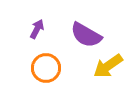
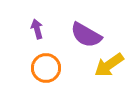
purple arrow: rotated 42 degrees counterclockwise
yellow arrow: moved 1 px right, 1 px up
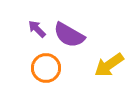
purple arrow: rotated 30 degrees counterclockwise
purple semicircle: moved 17 px left
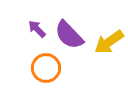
purple semicircle: rotated 16 degrees clockwise
yellow arrow: moved 23 px up
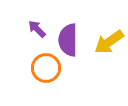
purple semicircle: moved 1 px left, 5 px down; rotated 44 degrees clockwise
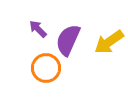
purple arrow: moved 1 px right
purple semicircle: rotated 24 degrees clockwise
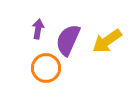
purple arrow: rotated 54 degrees clockwise
yellow arrow: moved 2 px left, 1 px up
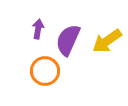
orange circle: moved 1 px left, 3 px down
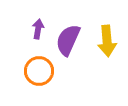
yellow arrow: rotated 60 degrees counterclockwise
orange circle: moved 6 px left
